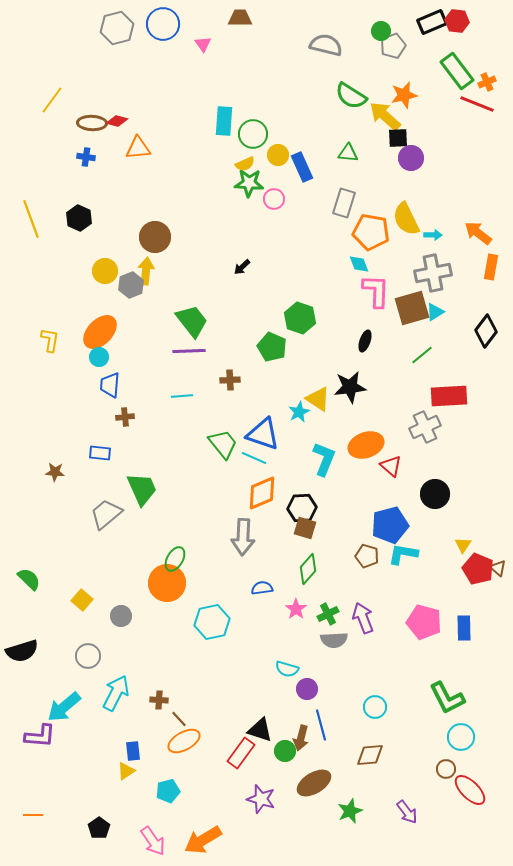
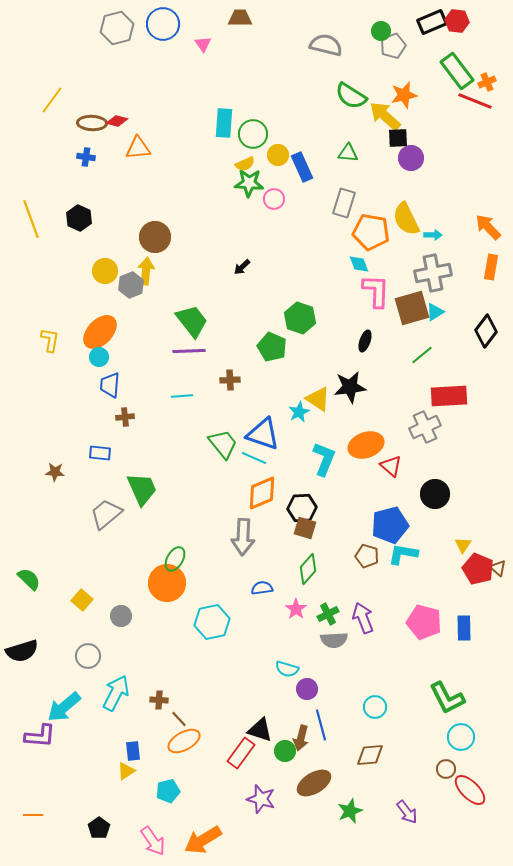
red line at (477, 104): moved 2 px left, 3 px up
cyan rectangle at (224, 121): moved 2 px down
orange arrow at (478, 233): moved 10 px right, 6 px up; rotated 8 degrees clockwise
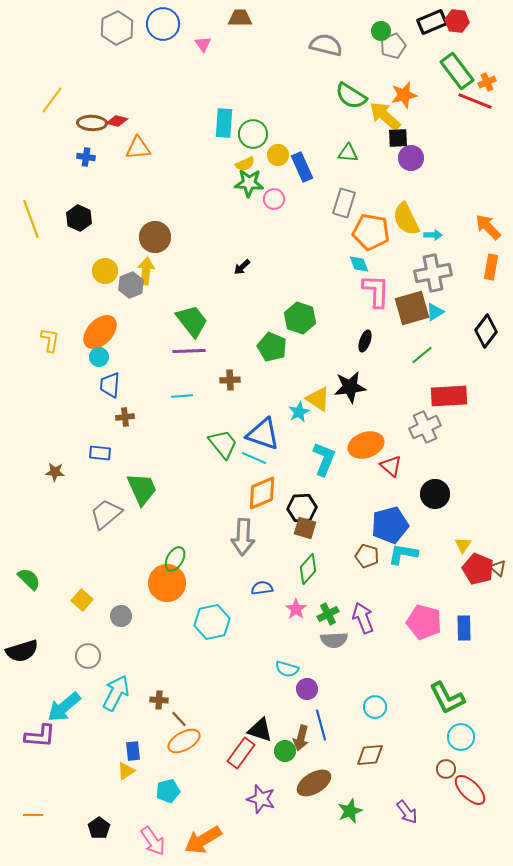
gray hexagon at (117, 28): rotated 12 degrees counterclockwise
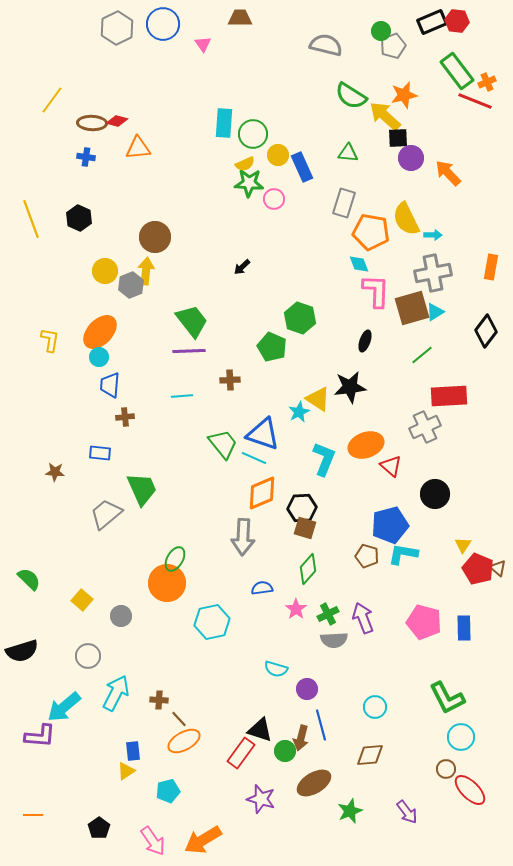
orange arrow at (488, 227): moved 40 px left, 54 px up
cyan semicircle at (287, 669): moved 11 px left
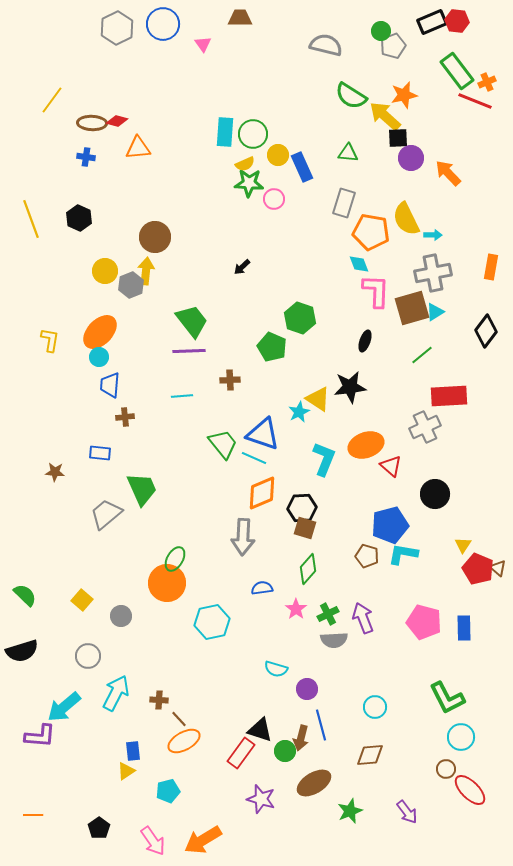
cyan rectangle at (224, 123): moved 1 px right, 9 px down
green semicircle at (29, 579): moved 4 px left, 16 px down
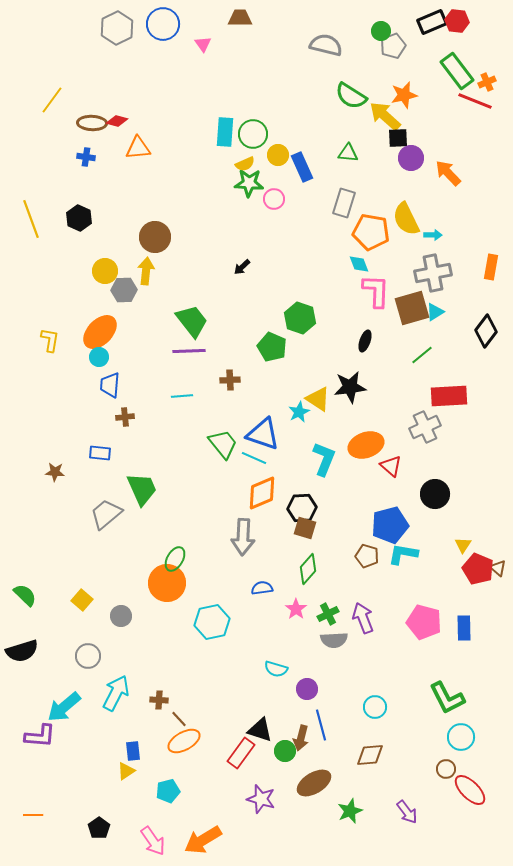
gray hexagon at (131, 285): moved 7 px left, 5 px down; rotated 20 degrees clockwise
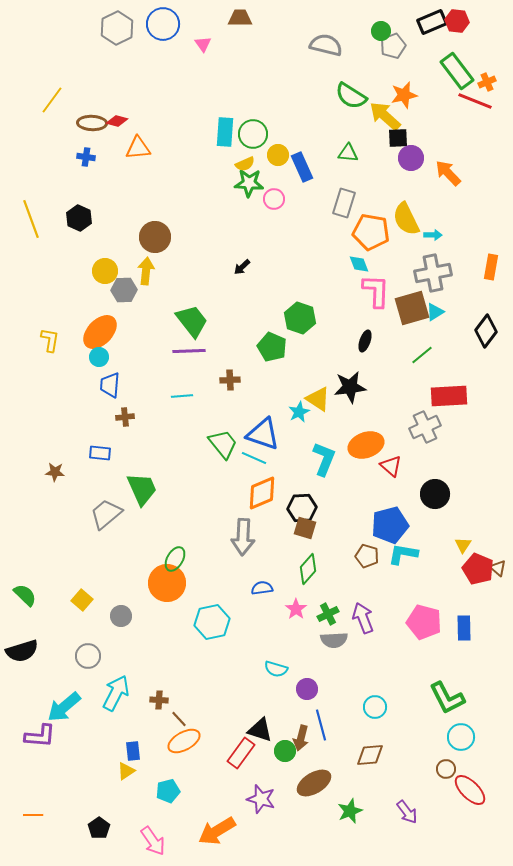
orange arrow at (203, 840): moved 14 px right, 9 px up
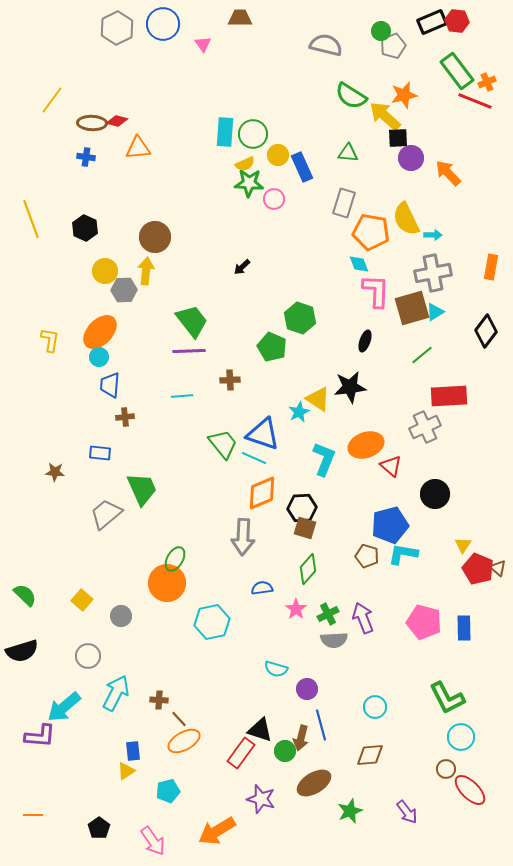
black hexagon at (79, 218): moved 6 px right, 10 px down
